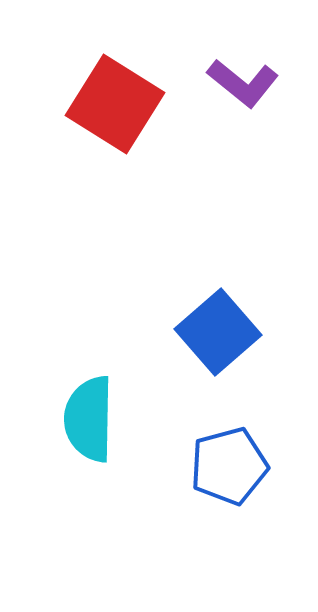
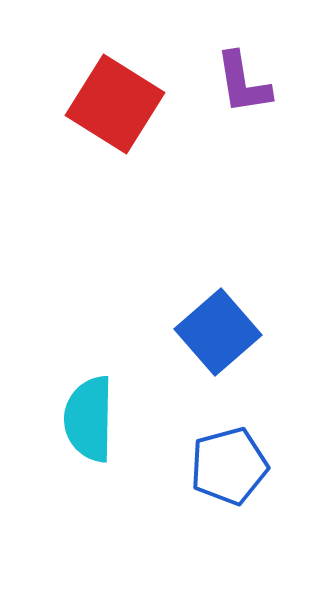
purple L-shape: rotated 42 degrees clockwise
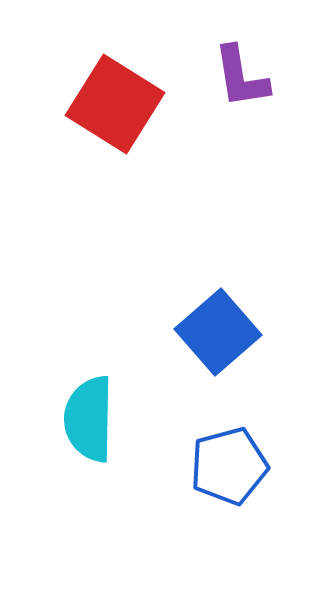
purple L-shape: moved 2 px left, 6 px up
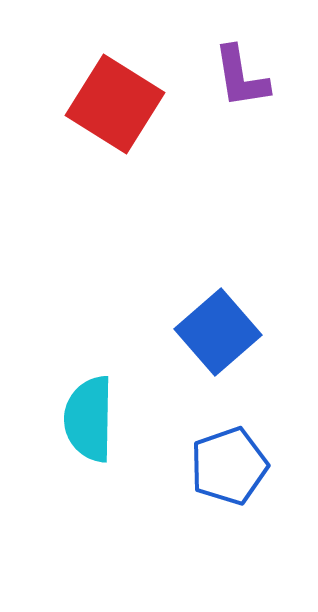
blue pentagon: rotated 4 degrees counterclockwise
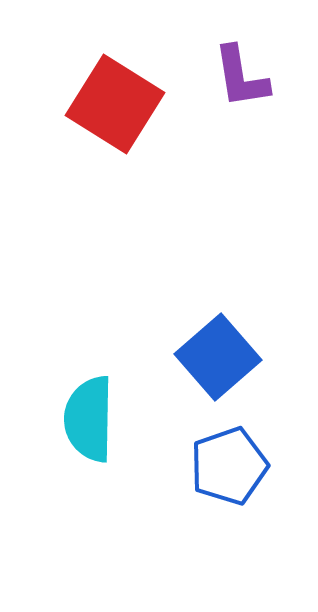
blue square: moved 25 px down
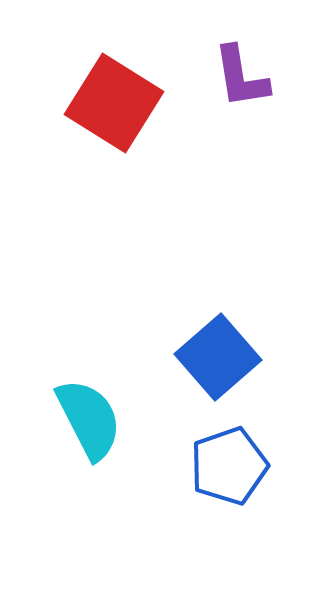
red square: moved 1 px left, 1 px up
cyan semicircle: rotated 152 degrees clockwise
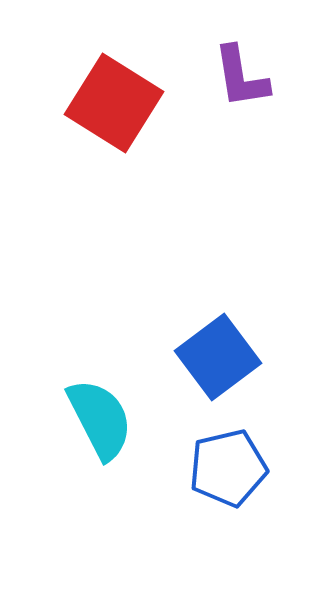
blue square: rotated 4 degrees clockwise
cyan semicircle: moved 11 px right
blue pentagon: moved 1 px left, 2 px down; rotated 6 degrees clockwise
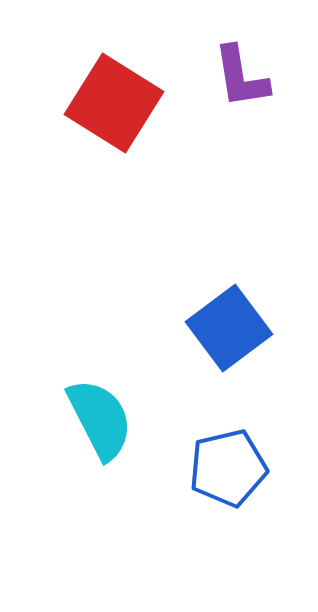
blue square: moved 11 px right, 29 px up
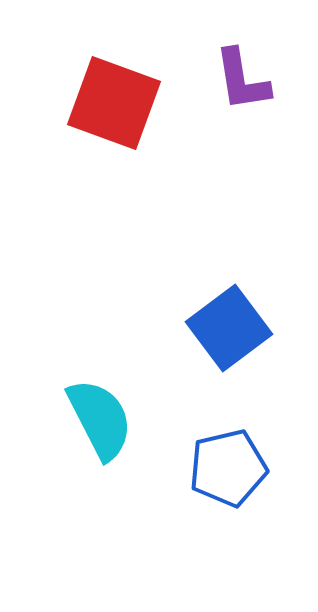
purple L-shape: moved 1 px right, 3 px down
red square: rotated 12 degrees counterclockwise
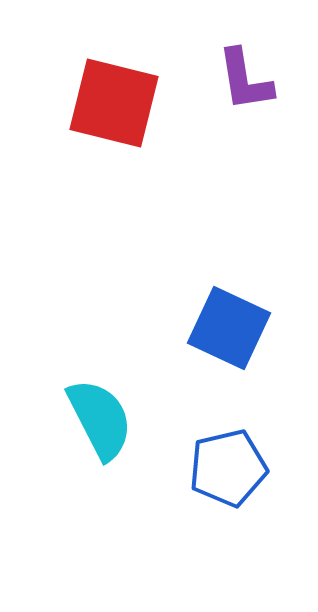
purple L-shape: moved 3 px right
red square: rotated 6 degrees counterclockwise
blue square: rotated 28 degrees counterclockwise
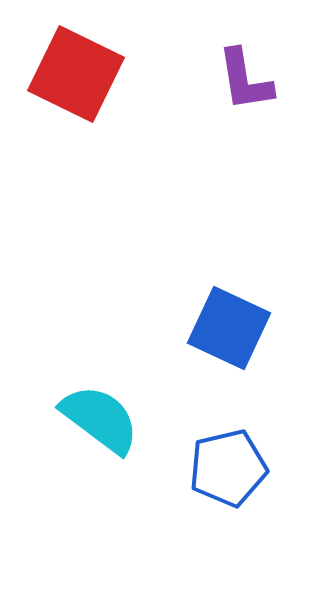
red square: moved 38 px left, 29 px up; rotated 12 degrees clockwise
cyan semicircle: rotated 26 degrees counterclockwise
